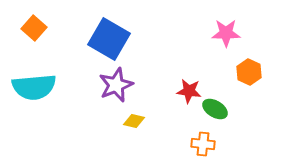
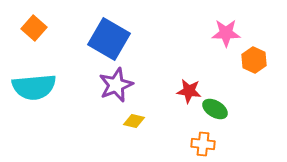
orange hexagon: moved 5 px right, 12 px up
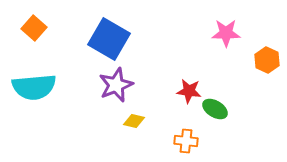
orange hexagon: moved 13 px right
orange cross: moved 17 px left, 3 px up
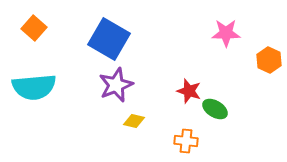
orange hexagon: moved 2 px right
red star: rotated 10 degrees clockwise
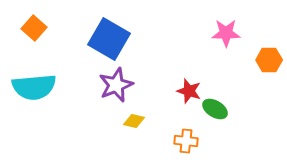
orange hexagon: rotated 25 degrees counterclockwise
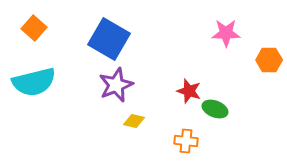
cyan semicircle: moved 5 px up; rotated 9 degrees counterclockwise
green ellipse: rotated 10 degrees counterclockwise
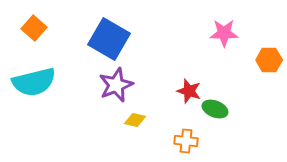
pink star: moved 2 px left
yellow diamond: moved 1 px right, 1 px up
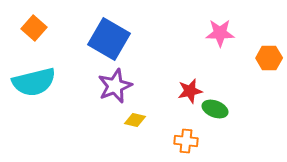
pink star: moved 4 px left
orange hexagon: moved 2 px up
purple star: moved 1 px left, 1 px down
red star: moved 1 px right; rotated 30 degrees counterclockwise
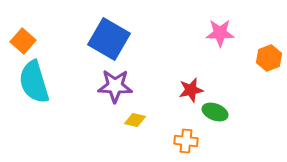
orange square: moved 11 px left, 13 px down
orange hexagon: rotated 20 degrees counterclockwise
cyan semicircle: rotated 87 degrees clockwise
purple star: rotated 24 degrees clockwise
red star: moved 1 px right, 1 px up
green ellipse: moved 3 px down
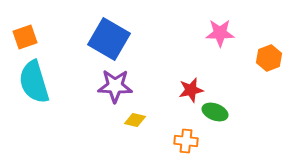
orange square: moved 2 px right, 4 px up; rotated 30 degrees clockwise
